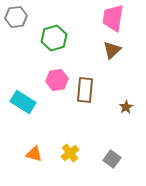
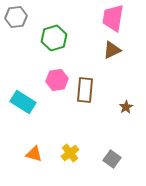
brown triangle: rotated 18 degrees clockwise
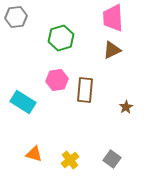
pink trapezoid: rotated 12 degrees counterclockwise
green hexagon: moved 7 px right
yellow cross: moved 7 px down
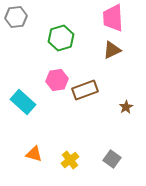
brown rectangle: rotated 65 degrees clockwise
cyan rectangle: rotated 10 degrees clockwise
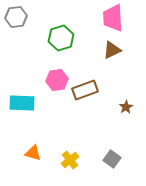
cyan rectangle: moved 1 px left, 1 px down; rotated 40 degrees counterclockwise
orange triangle: moved 1 px left, 1 px up
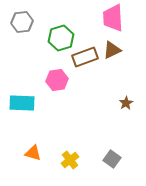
gray hexagon: moved 6 px right, 5 px down
brown rectangle: moved 33 px up
brown star: moved 4 px up
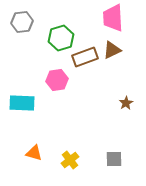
orange triangle: moved 1 px right
gray square: moved 2 px right; rotated 36 degrees counterclockwise
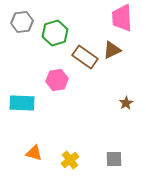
pink trapezoid: moved 9 px right
green hexagon: moved 6 px left, 5 px up
brown rectangle: rotated 55 degrees clockwise
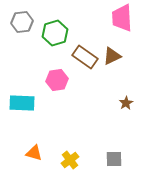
brown triangle: moved 6 px down
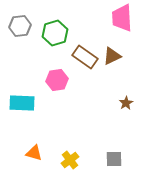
gray hexagon: moved 2 px left, 4 px down
